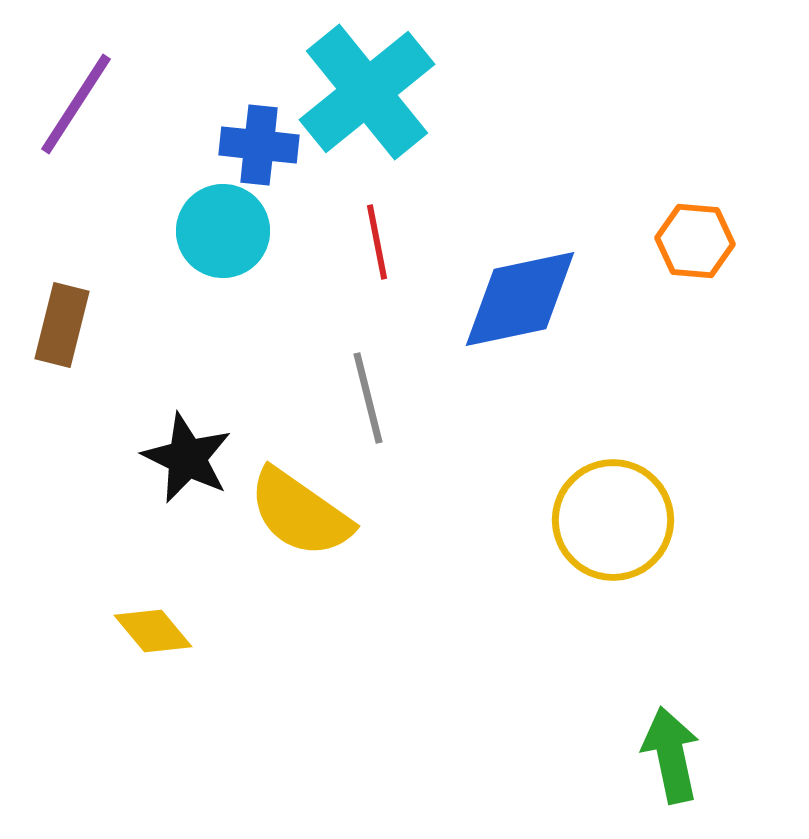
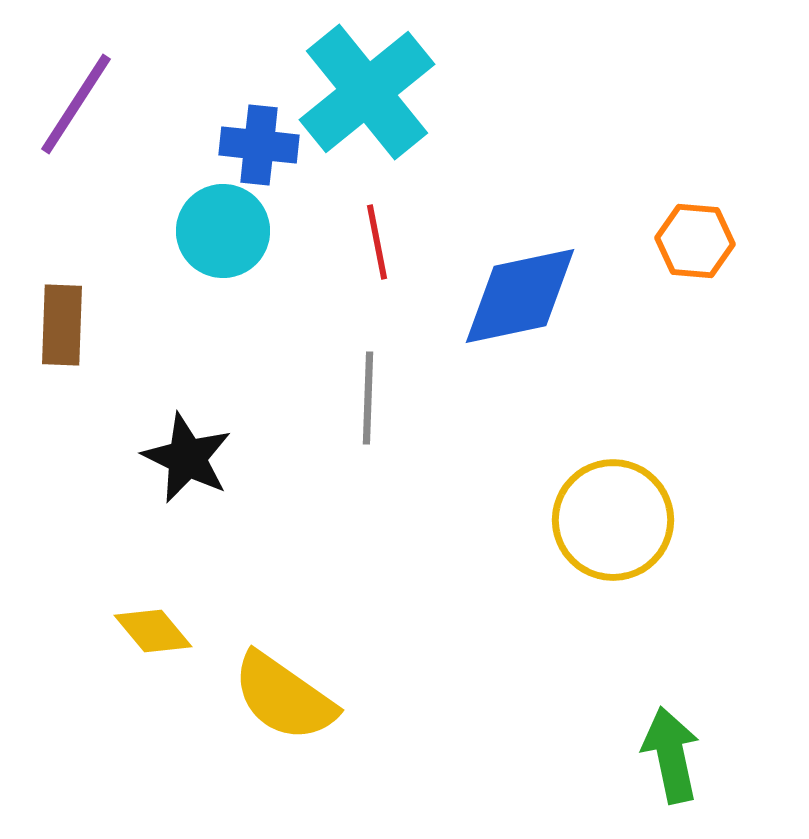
blue diamond: moved 3 px up
brown rectangle: rotated 12 degrees counterclockwise
gray line: rotated 16 degrees clockwise
yellow semicircle: moved 16 px left, 184 px down
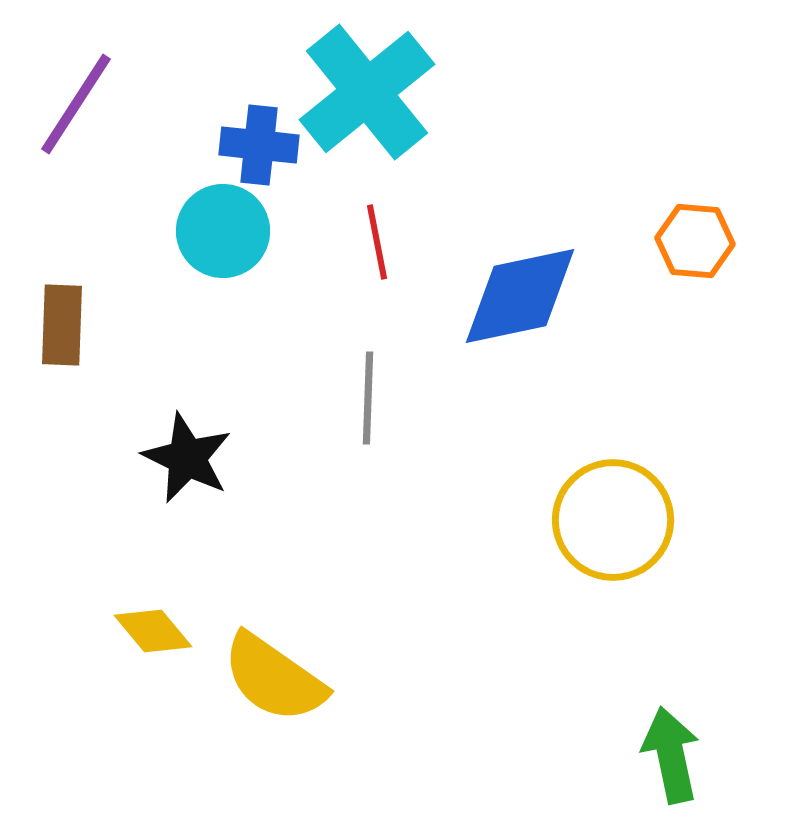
yellow semicircle: moved 10 px left, 19 px up
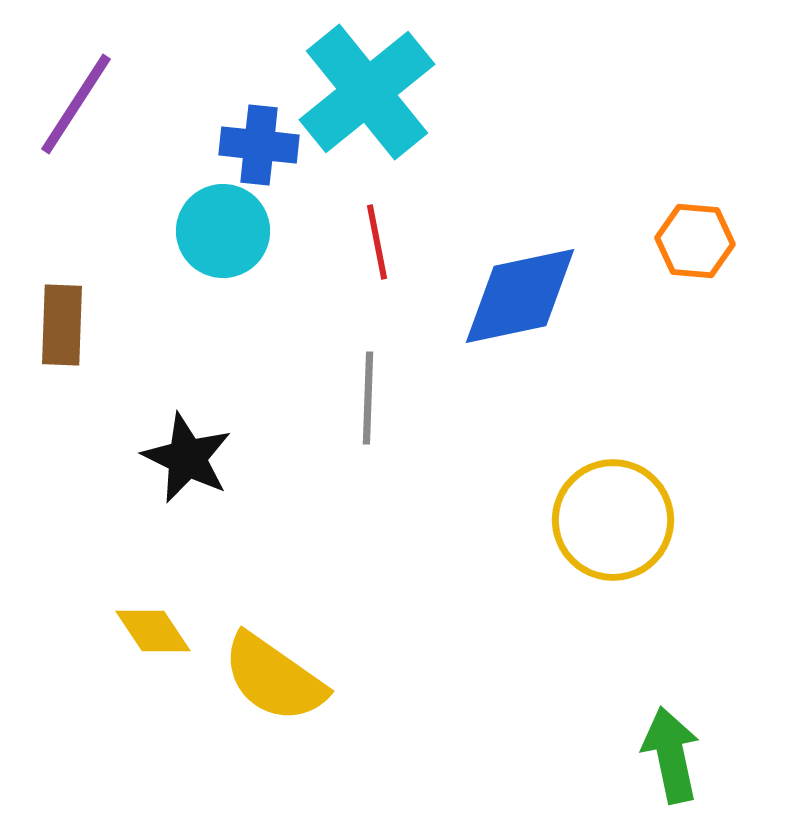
yellow diamond: rotated 6 degrees clockwise
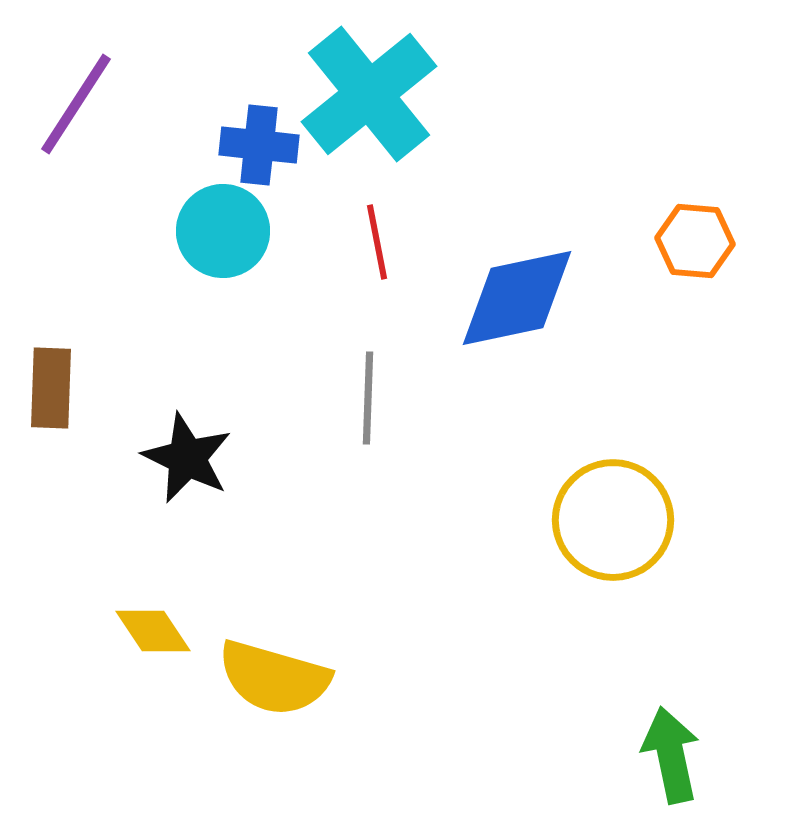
cyan cross: moved 2 px right, 2 px down
blue diamond: moved 3 px left, 2 px down
brown rectangle: moved 11 px left, 63 px down
yellow semicircle: rotated 19 degrees counterclockwise
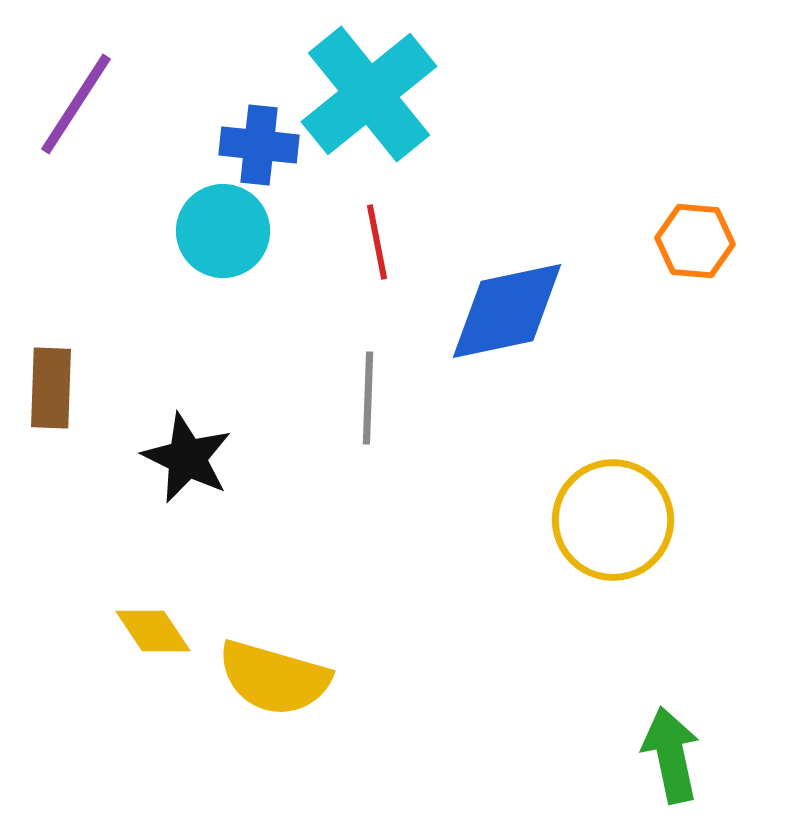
blue diamond: moved 10 px left, 13 px down
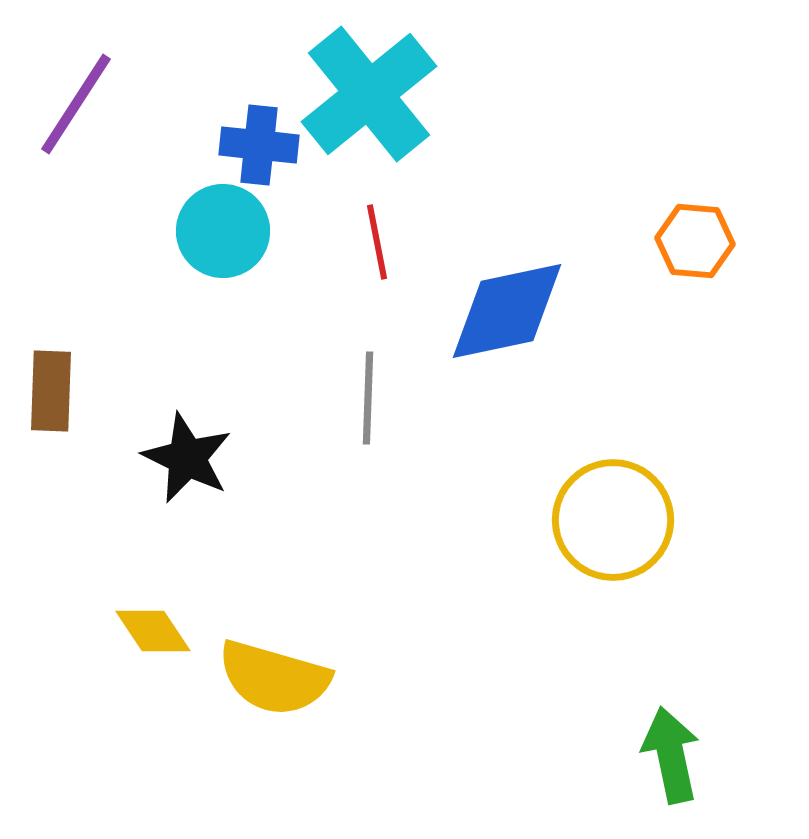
brown rectangle: moved 3 px down
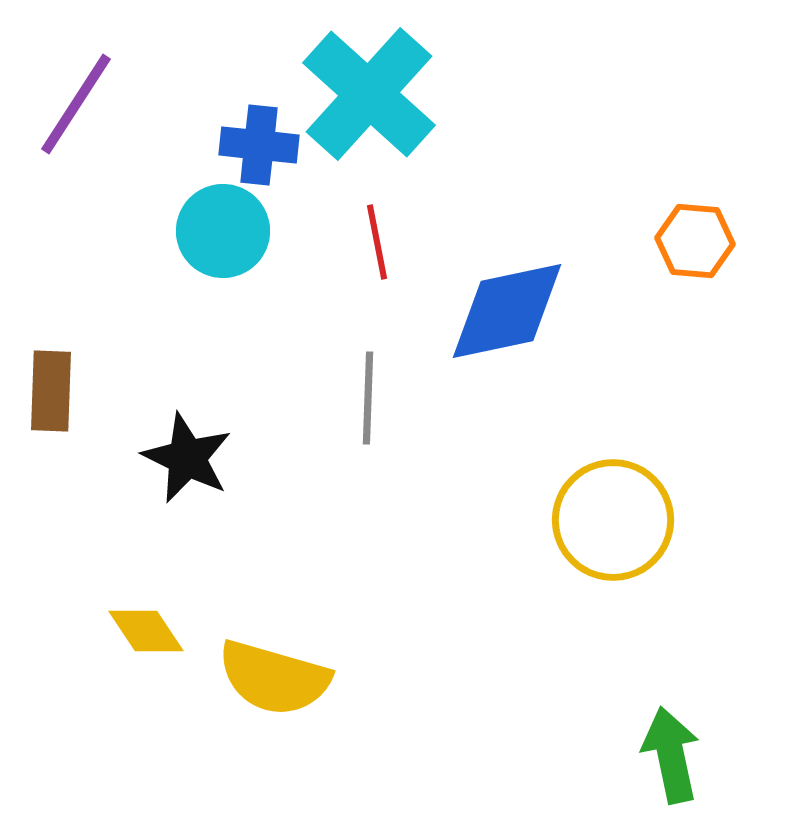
cyan cross: rotated 9 degrees counterclockwise
yellow diamond: moved 7 px left
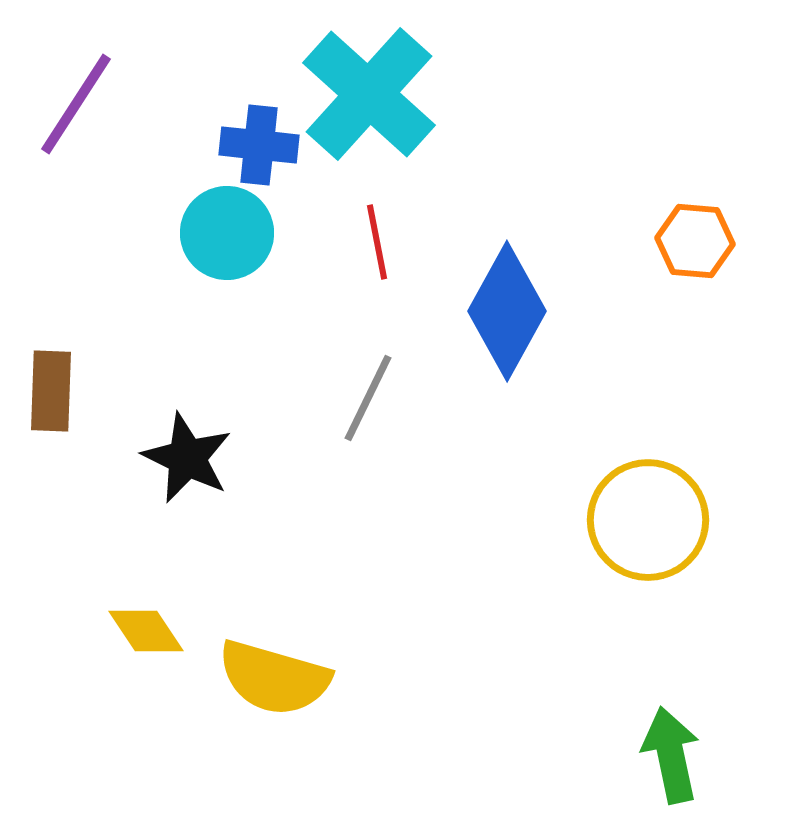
cyan circle: moved 4 px right, 2 px down
blue diamond: rotated 49 degrees counterclockwise
gray line: rotated 24 degrees clockwise
yellow circle: moved 35 px right
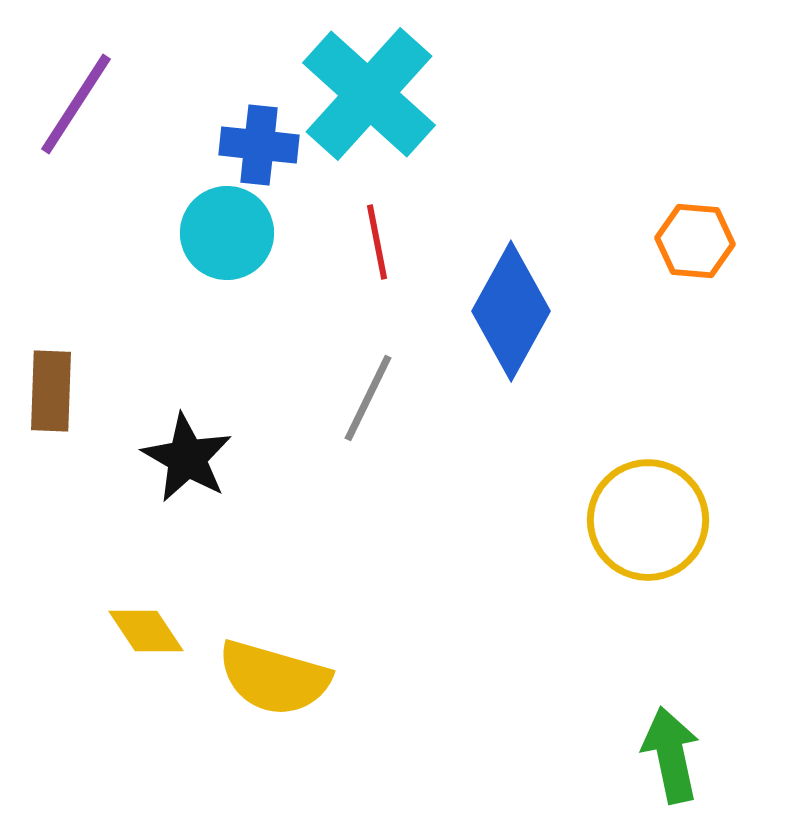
blue diamond: moved 4 px right
black star: rotated 4 degrees clockwise
